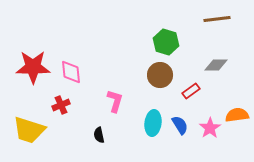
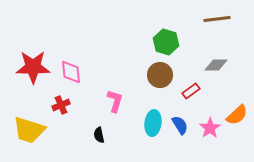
orange semicircle: rotated 145 degrees clockwise
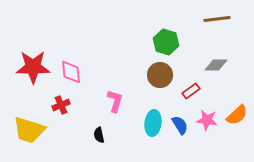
pink star: moved 3 px left, 8 px up; rotated 30 degrees counterclockwise
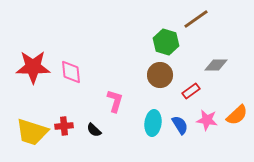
brown line: moved 21 px left; rotated 28 degrees counterclockwise
red cross: moved 3 px right, 21 px down; rotated 18 degrees clockwise
yellow trapezoid: moved 3 px right, 2 px down
black semicircle: moved 5 px left, 5 px up; rotated 35 degrees counterclockwise
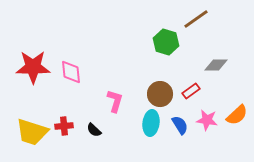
brown circle: moved 19 px down
cyan ellipse: moved 2 px left
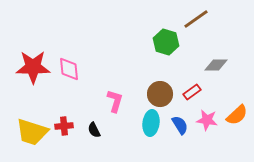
pink diamond: moved 2 px left, 3 px up
red rectangle: moved 1 px right, 1 px down
black semicircle: rotated 21 degrees clockwise
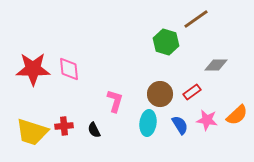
red star: moved 2 px down
cyan ellipse: moved 3 px left
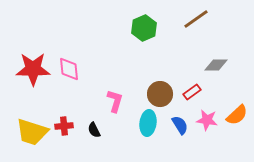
green hexagon: moved 22 px left, 14 px up; rotated 20 degrees clockwise
